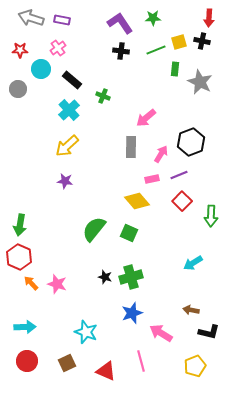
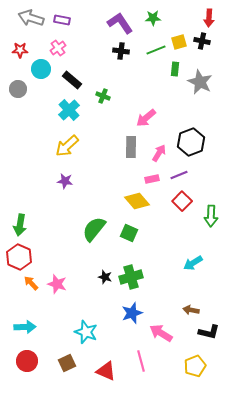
pink arrow at (161, 154): moved 2 px left, 1 px up
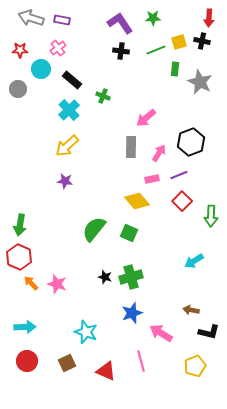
cyan arrow at (193, 263): moved 1 px right, 2 px up
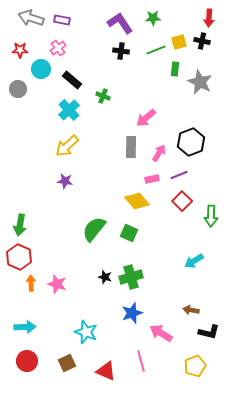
orange arrow at (31, 283): rotated 42 degrees clockwise
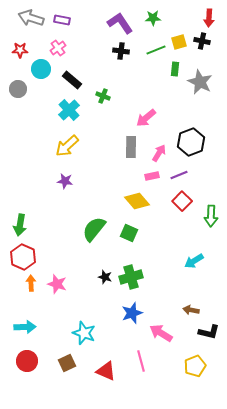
pink rectangle at (152, 179): moved 3 px up
red hexagon at (19, 257): moved 4 px right
cyan star at (86, 332): moved 2 px left, 1 px down
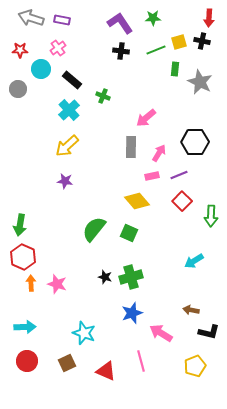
black hexagon at (191, 142): moved 4 px right; rotated 20 degrees clockwise
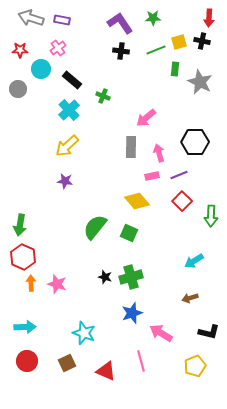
pink arrow at (159, 153): rotated 48 degrees counterclockwise
green semicircle at (94, 229): moved 1 px right, 2 px up
brown arrow at (191, 310): moved 1 px left, 12 px up; rotated 28 degrees counterclockwise
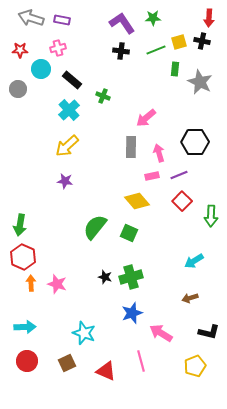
purple L-shape at (120, 23): moved 2 px right
pink cross at (58, 48): rotated 21 degrees clockwise
